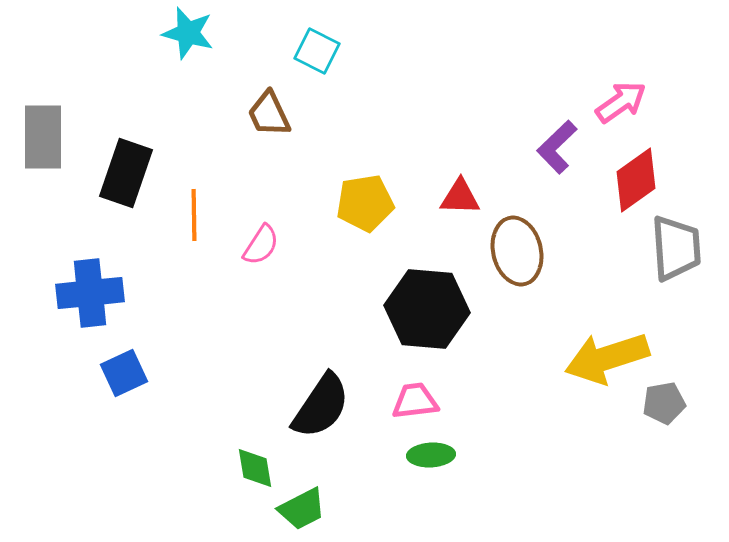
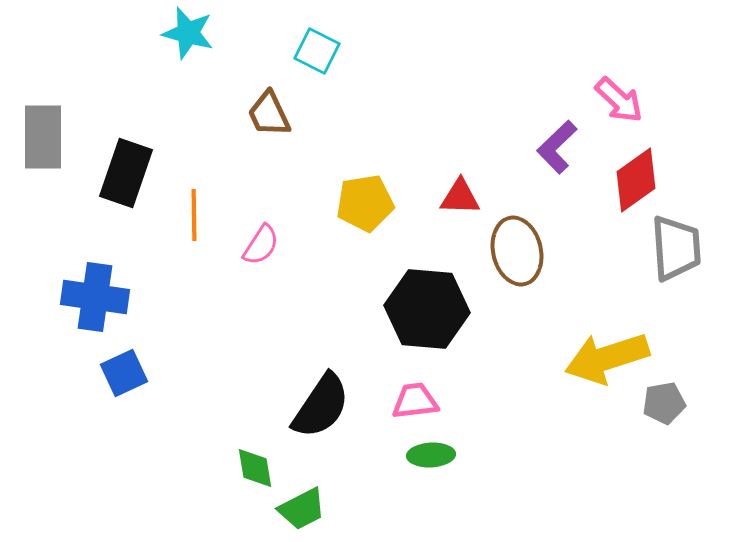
pink arrow: moved 2 px left, 2 px up; rotated 78 degrees clockwise
blue cross: moved 5 px right, 4 px down; rotated 14 degrees clockwise
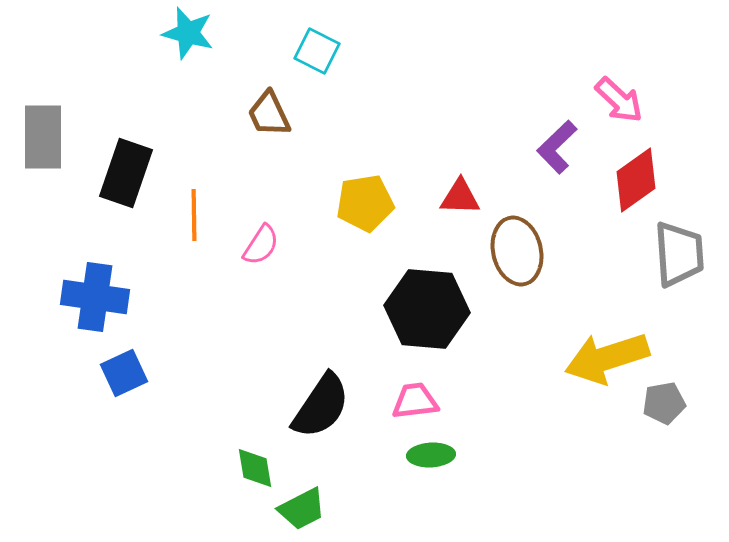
gray trapezoid: moved 3 px right, 6 px down
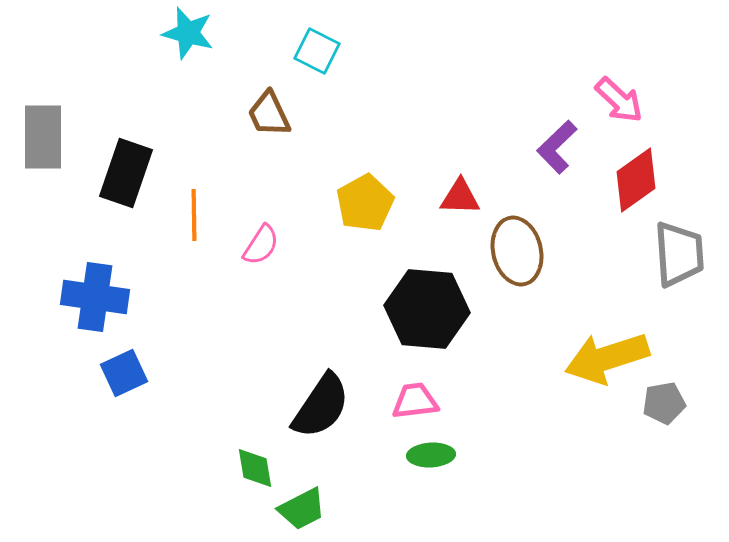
yellow pentagon: rotated 20 degrees counterclockwise
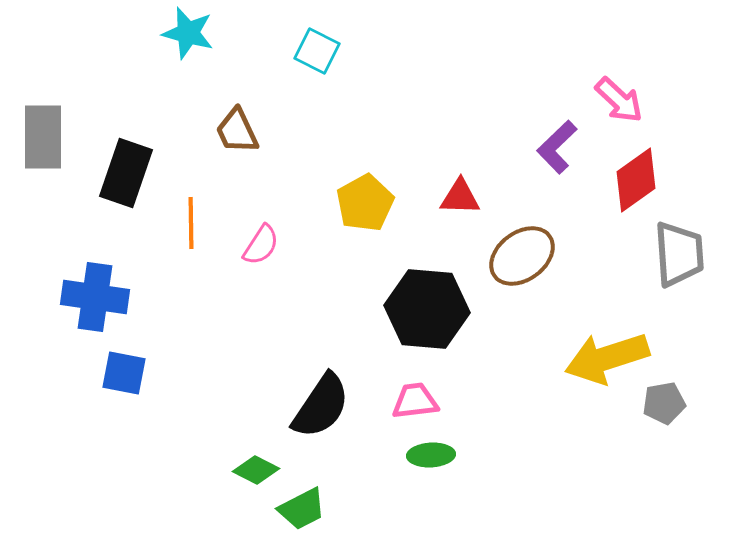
brown trapezoid: moved 32 px left, 17 px down
orange line: moved 3 px left, 8 px down
brown ellipse: moved 5 px right, 5 px down; rotated 66 degrees clockwise
blue square: rotated 36 degrees clockwise
green diamond: moved 1 px right, 2 px down; rotated 54 degrees counterclockwise
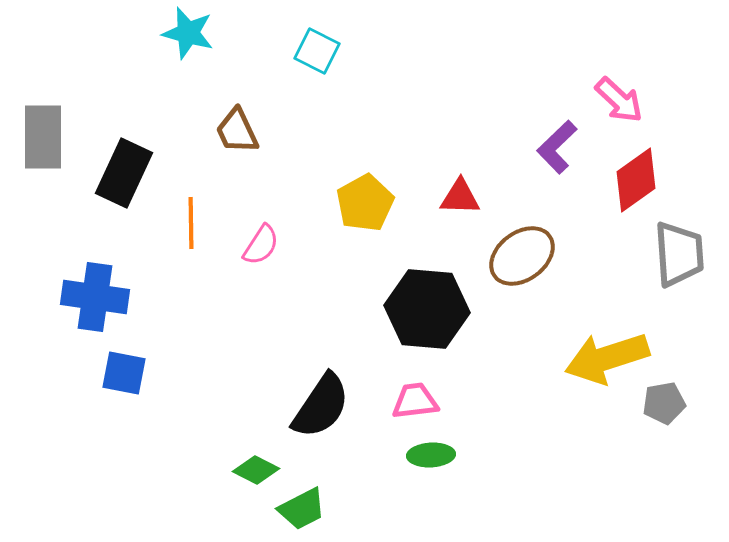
black rectangle: moved 2 px left; rotated 6 degrees clockwise
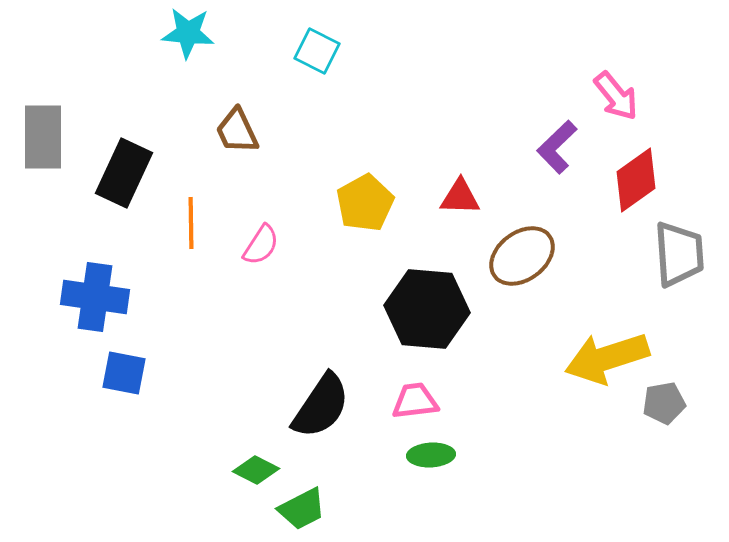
cyan star: rotated 10 degrees counterclockwise
pink arrow: moved 3 px left, 4 px up; rotated 8 degrees clockwise
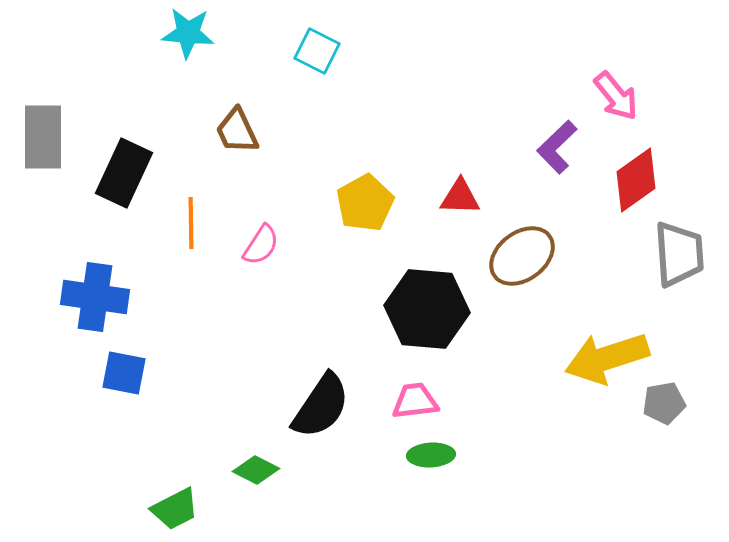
green trapezoid: moved 127 px left
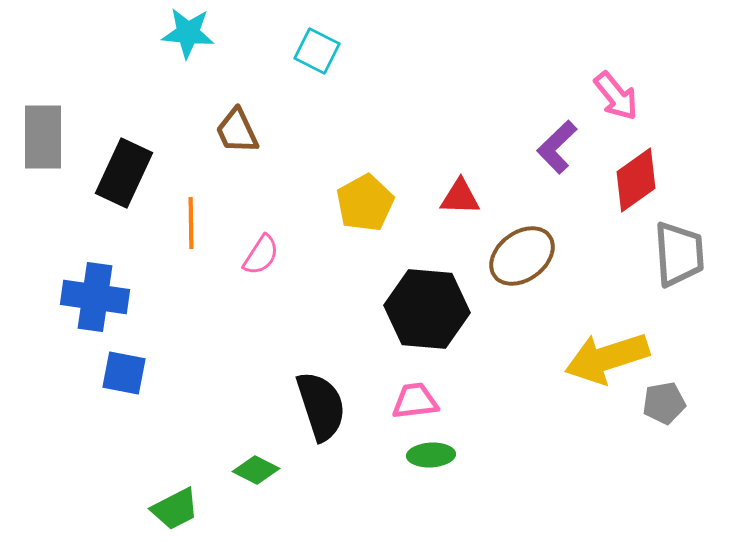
pink semicircle: moved 10 px down
black semicircle: rotated 52 degrees counterclockwise
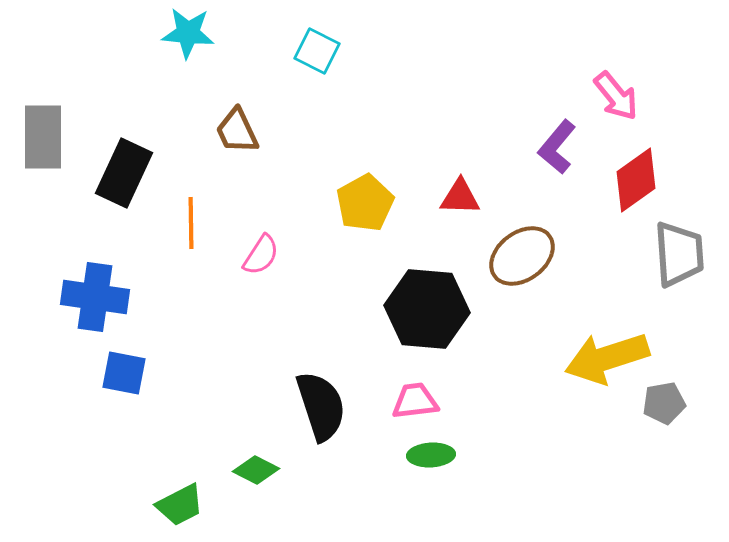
purple L-shape: rotated 6 degrees counterclockwise
green trapezoid: moved 5 px right, 4 px up
